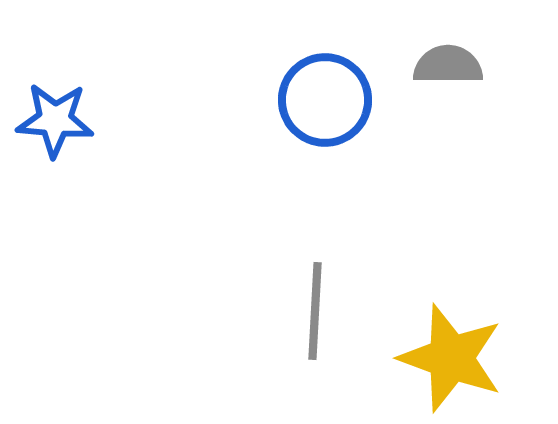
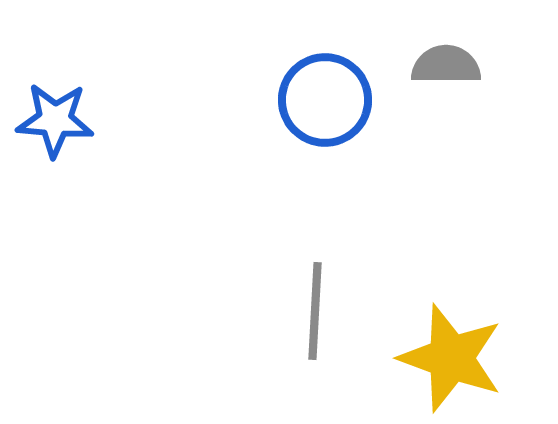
gray semicircle: moved 2 px left
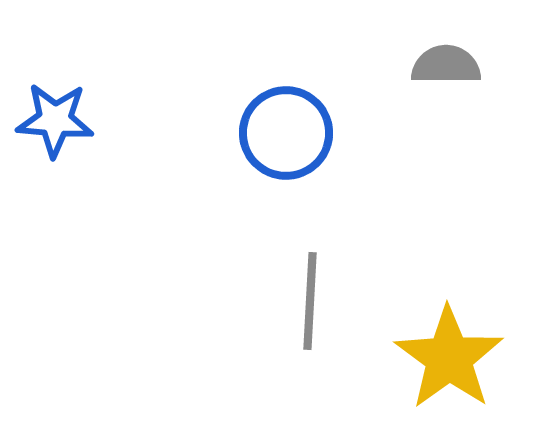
blue circle: moved 39 px left, 33 px down
gray line: moved 5 px left, 10 px up
yellow star: moved 2 px left; rotated 16 degrees clockwise
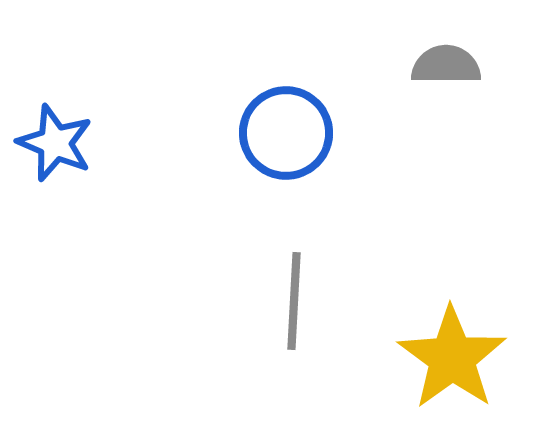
blue star: moved 23 px down; rotated 18 degrees clockwise
gray line: moved 16 px left
yellow star: moved 3 px right
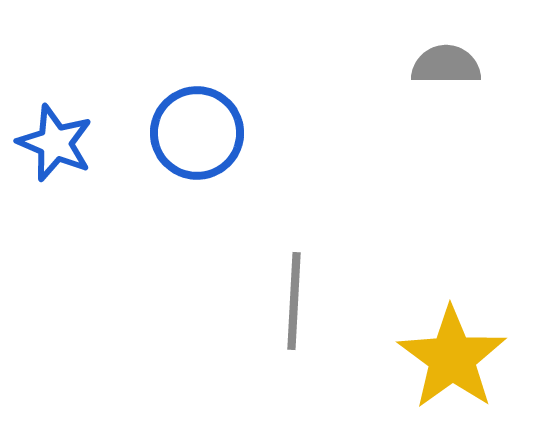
blue circle: moved 89 px left
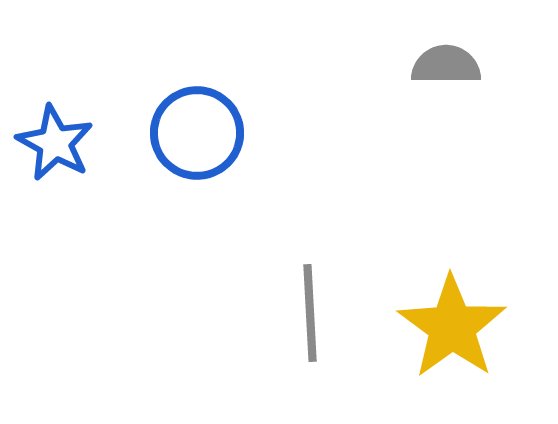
blue star: rotated 6 degrees clockwise
gray line: moved 16 px right, 12 px down; rotated 6 degrees counterclockwise
yellow star: moved 31 px up
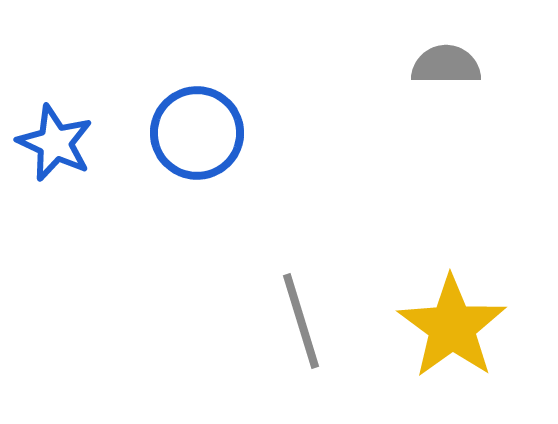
blue star: rotated 4 degrees counterclockwise
gray line: moved 9 px left, 8 px down; rotated 14 degrees counterclockwise
